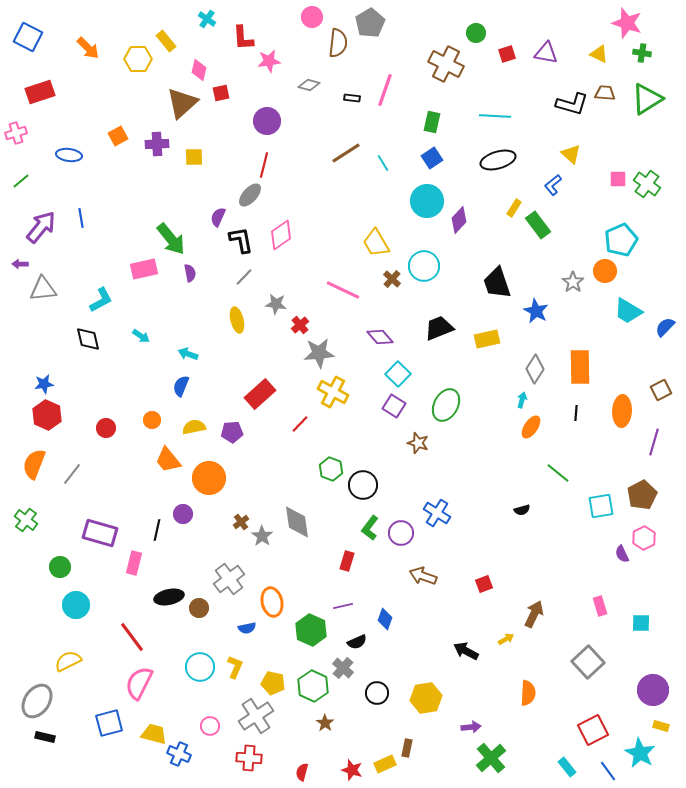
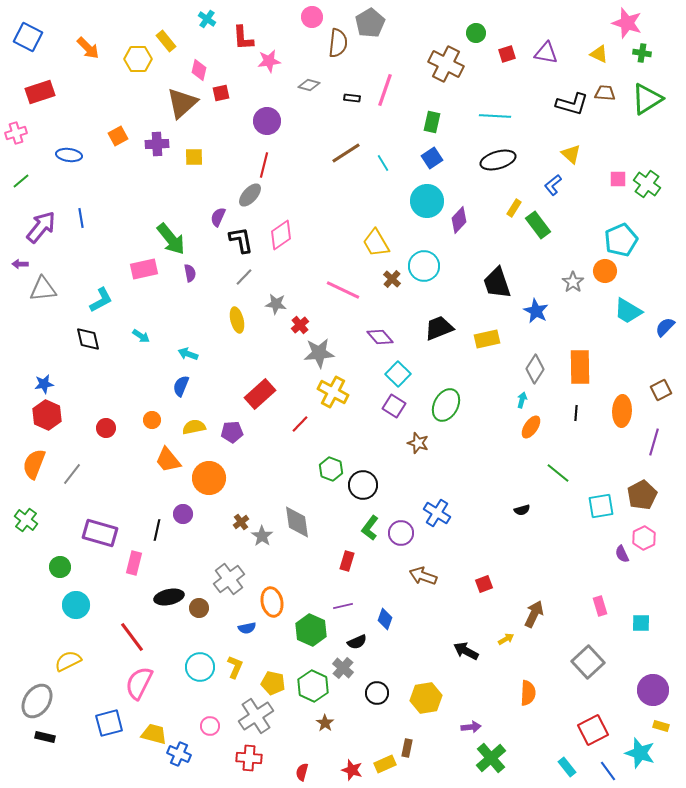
cyan star at (640, 753): rotated 12 degrees counterclockwise
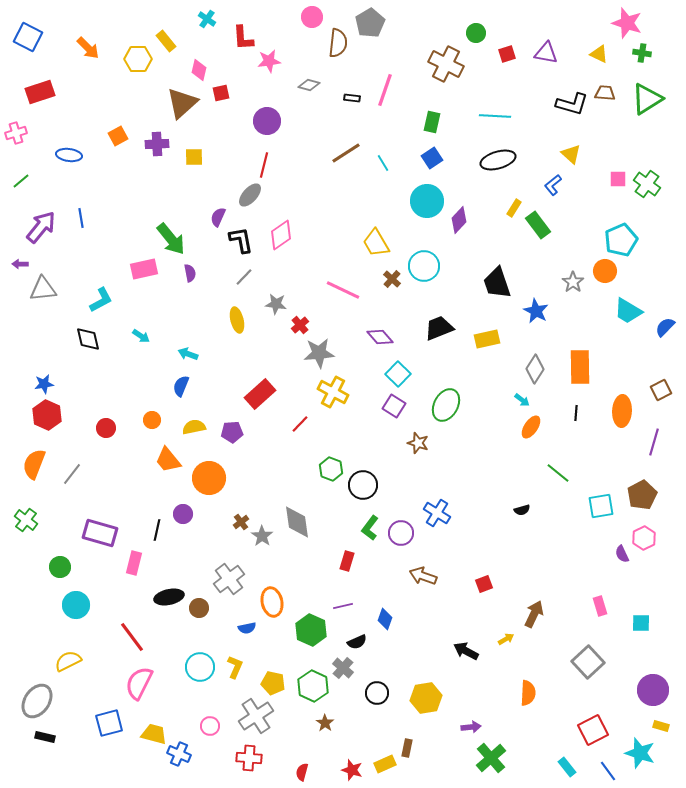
cyan arrow at (522, 400): rotated 112 degrees clockwise
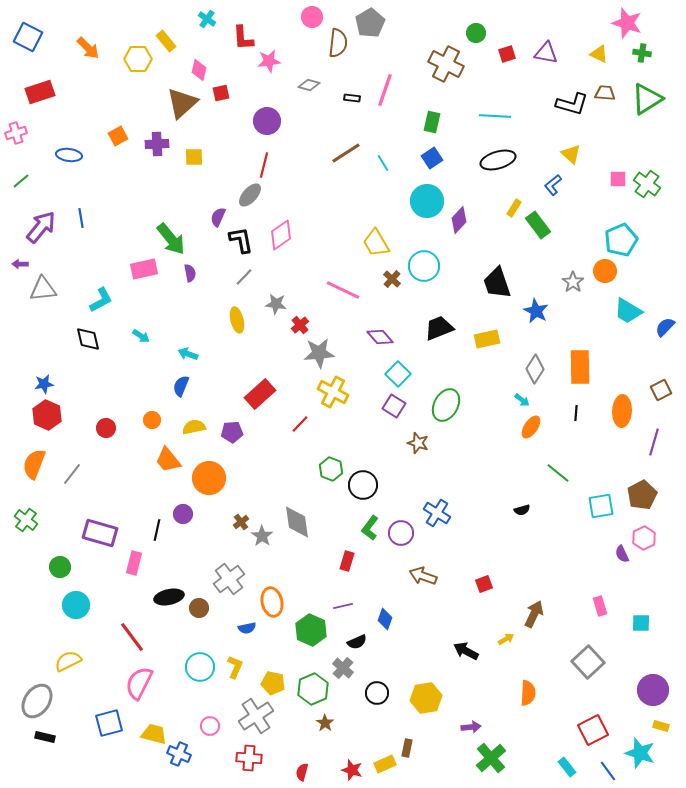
green hexagon at (313, 686): moved 3 px down; rotated 12 degrees clockwise
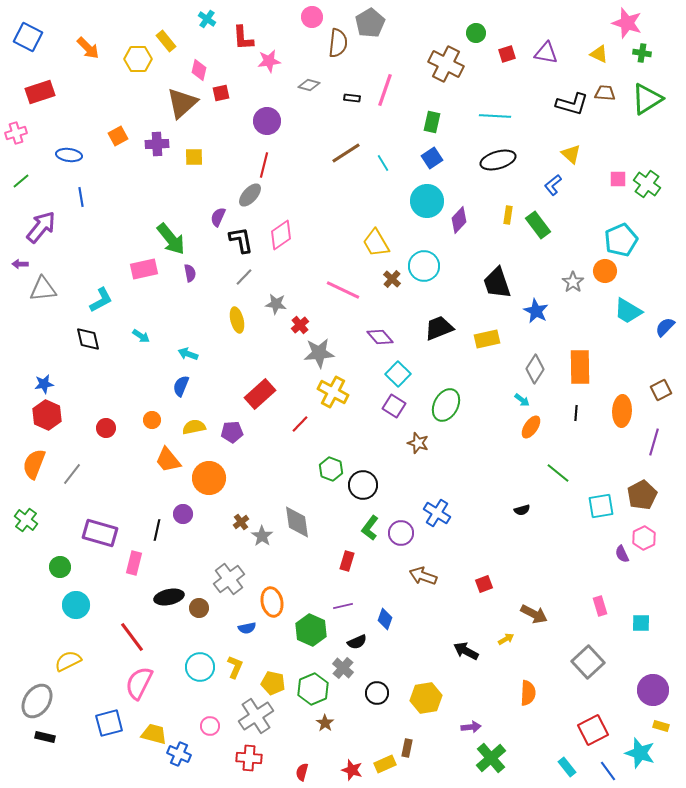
yellow rectangle at (514, 208): moved 6 px left, 7 px down; rotated 24 degrees counterclockwise
blue line at (81, 218): moved 21 px up
brown arrow at (534, 614): rotated 92 degrees clockwise
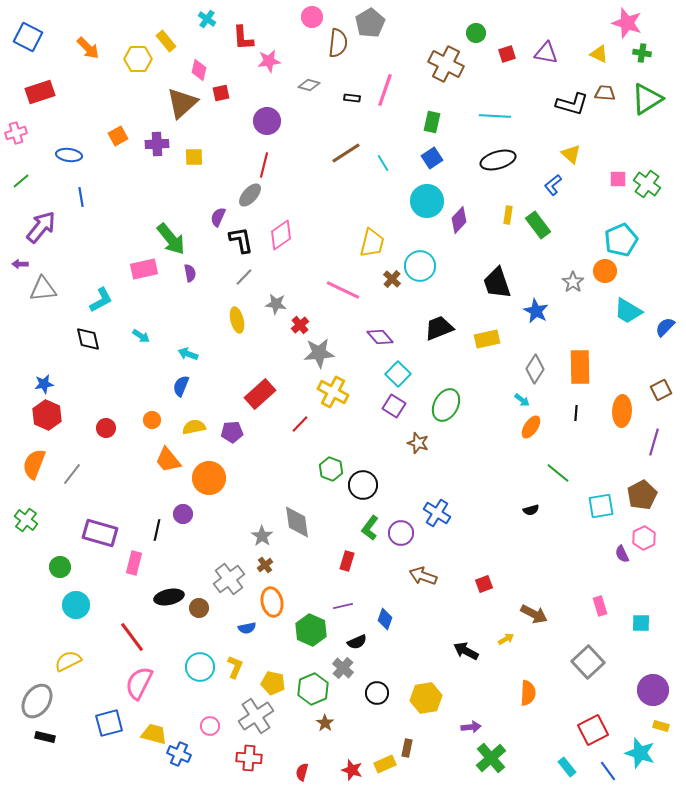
yellow trapezoid at (376, 243): moved 4 px left; rotated 136 degrees counterclockwise
cyan circle at (424, 266): moved 4 px left
black semicircle at (522, 510): moved 9 px right
brown cross at (241, 522): moved 24 px right, 43 px down
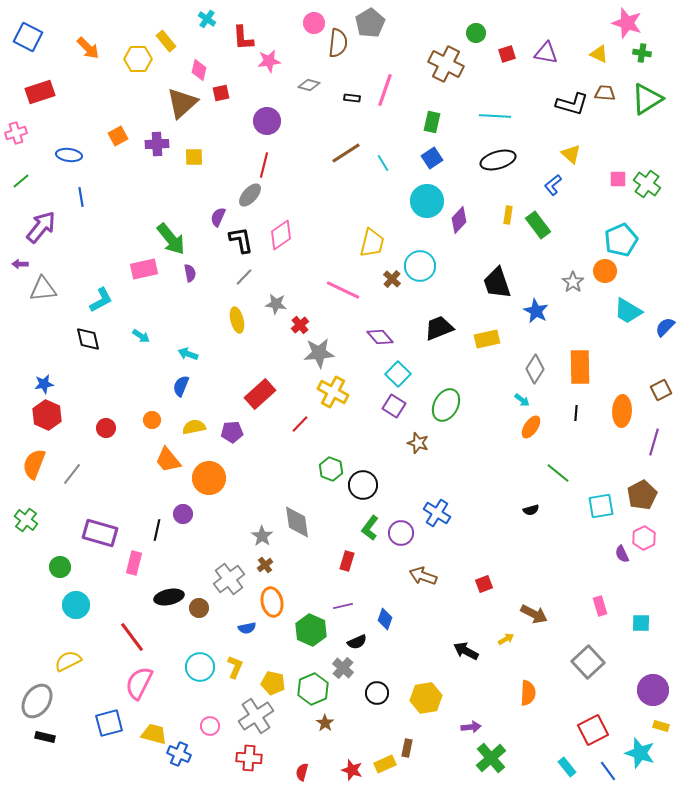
pink circle at (312, 17): moved 2 px right, 6 px down
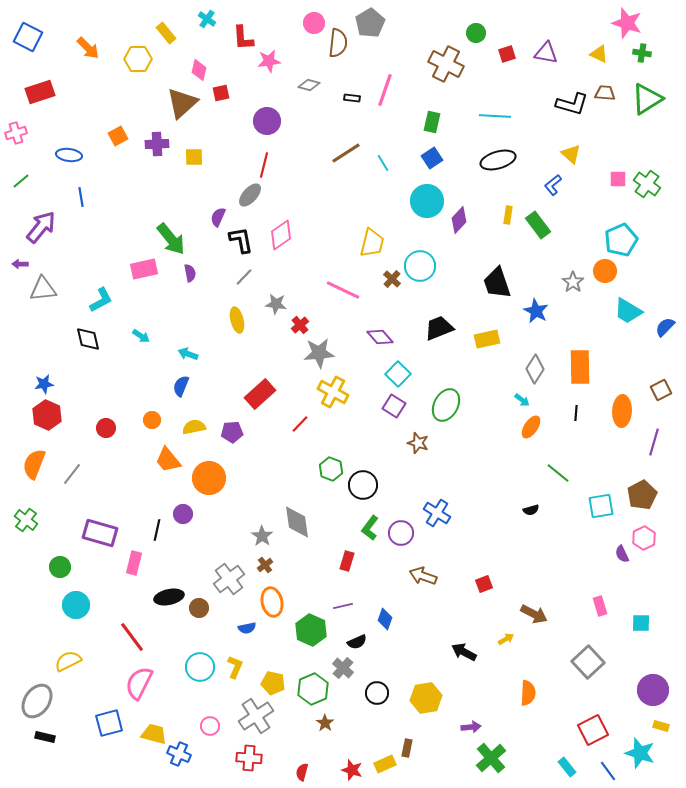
yellow rectangle at (166, 41): moved 8 px up
black arrow at (466, 651): moved 2 px left, 1 px down
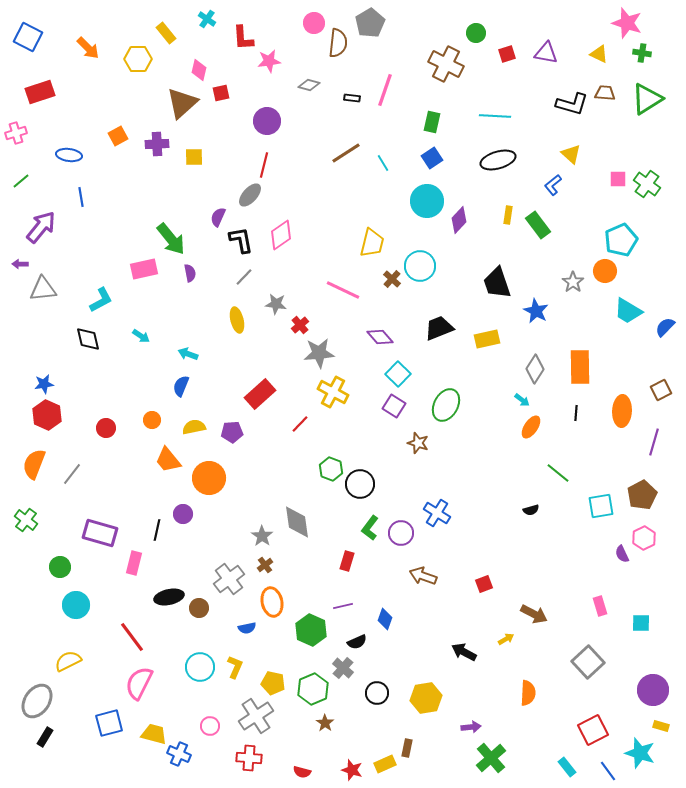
black circle at (363, 485): moved 3 px left, 1 px up
black rectangle at (45, 737): rotated 72 degrees counterclockwise
red semicircle at (302, 772): rotated 90 degrees counterclockwise
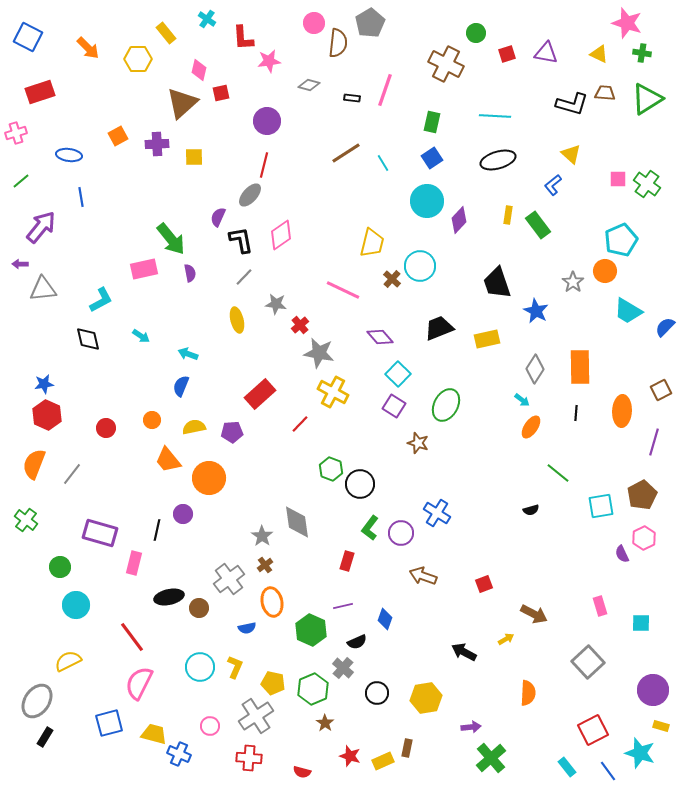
gray star at (319, 353): rotated 16 degrees clockwise
yellow rectangle at (385, 764): moved 2 px left, 3 px up
red star at (352, 770): moved 2 px left, 14 px up
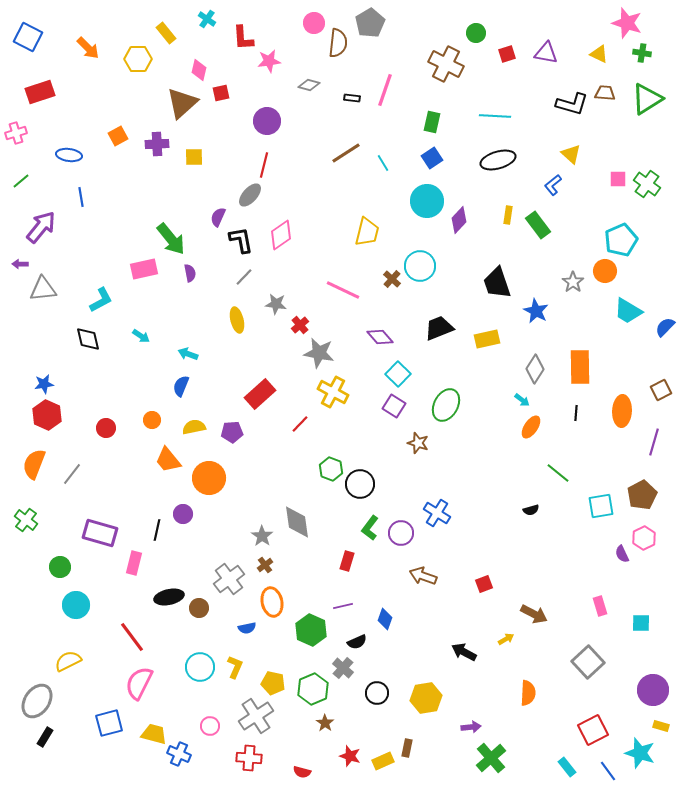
yellow trapezoid at (372, 243): moved 5 px left, 11 px up
